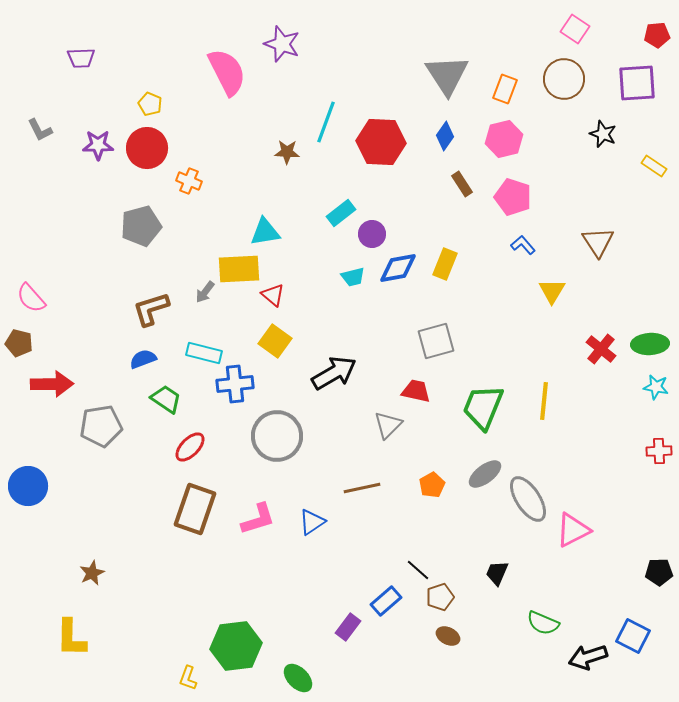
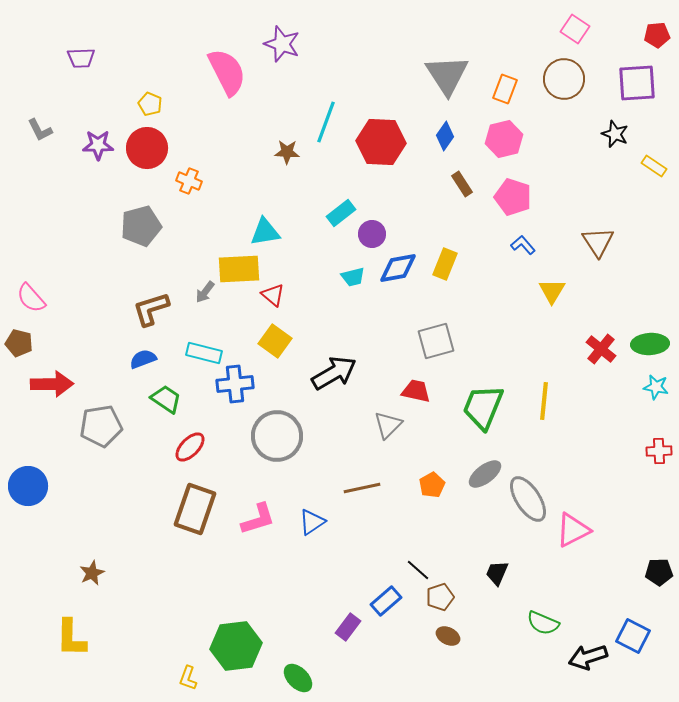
black star at (603, 134): moved 12 px right
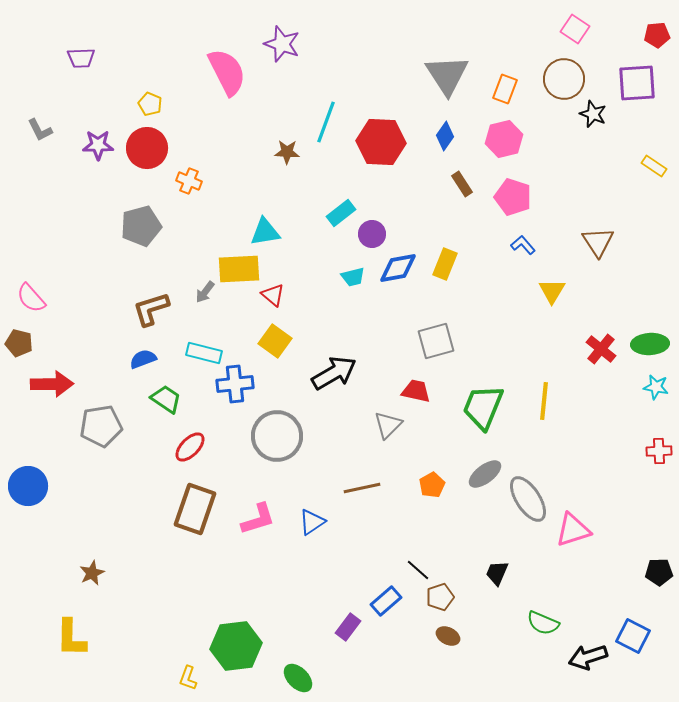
black star at (615, 134): moved 22 px left, 20 px up
pink triangle at (573, 530): rotated 9 degrees clockwise
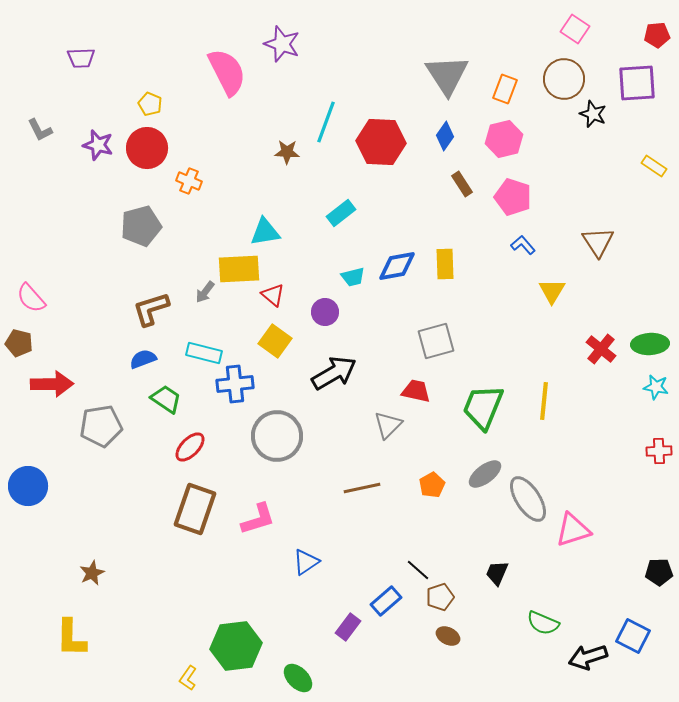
purple star at (98, 145): rotated 16 degrees clockwise
purple circle at (372, 234): moved 47 px left, 78 px down
yellow rectangle at (445, 264): rotated 24 degrees counterclockwise
blue diamond at (398, 268): moved 1 px left, 2 px up
blue triangle at (312, 522): moved 6 px left, 40 px down
yellow L-shape at (188, 678): rotated 15 degrees clockwise
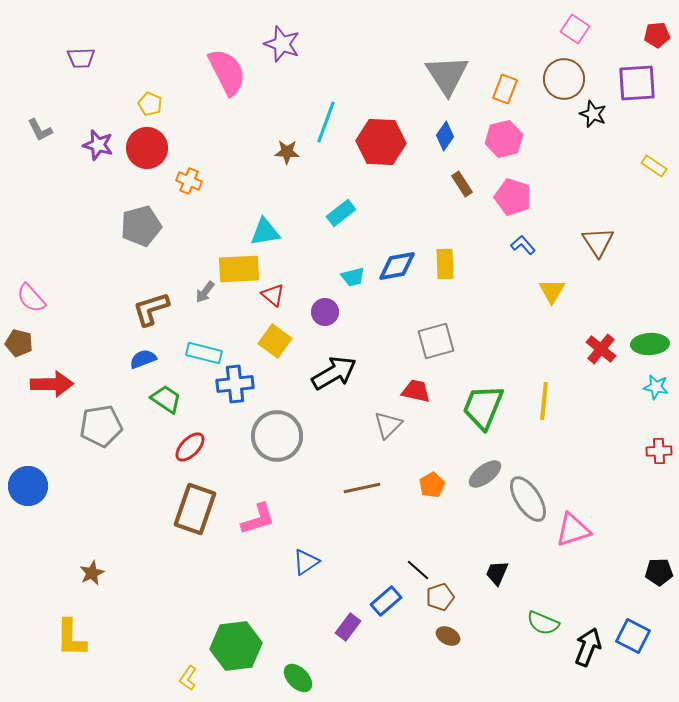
black arrow at (588, 657): moved 10 px up; rotated 129 degrees clockwise
